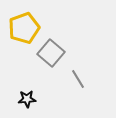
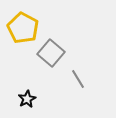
yellow pentagon: moved 1 px left; rotated 24 degrees counterclockwise
black star: rotated 24 degrees counterclockwise
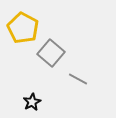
gray line: rotated 30 degrees counterclockwise
black star: moved 5 px right, 3 px down
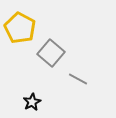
yellow pentagon: moved 3 px left
